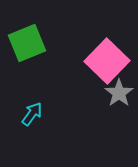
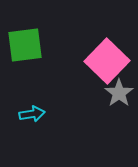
green square: moved 2 px left, 2 px down; rotated 15 degrees clockwise
cyan arrow: rotated 45 degrees clockwise
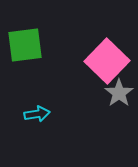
cyan arrow: moved 5 px right
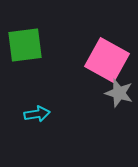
pink square: moved 1 px up; rotated 15 degrees counterclockwise
gray star: rotated 20 degrees counterclockwise
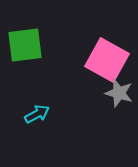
cyan arrow: rotated 20 degrees counterclockwise
